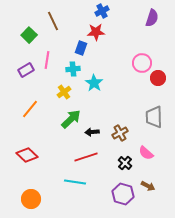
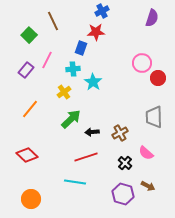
pink line: rotated 18 degrees clockwise
purple rectangle: rotated 21 degrees counterclockwise
cyan star: moved 1 px left, 1 px up
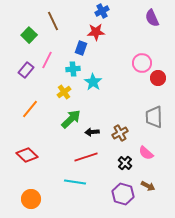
purple semicircle: rotated 138 degrees clockwise
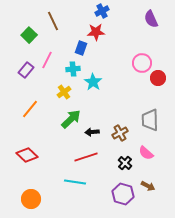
purple semicircle: moved 1 px left, 1 px down
gray trapezoid: moved 4 px left, 3 px down
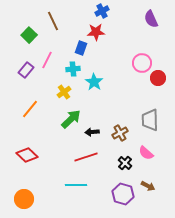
cyan star: moved 1 px right
cyan line: moved 1 px right, 3 px down; rotated 10 degrees counterclockwise
orange circle: moved 7 px left
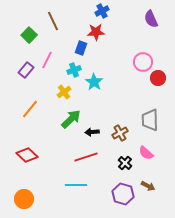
pink circle: moved 1 px right, 1 px up
cyan cross: moved 1 px right, 1 px down; rotated 16 degrees counterclockwise
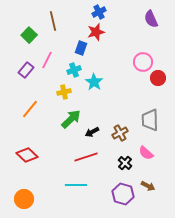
blue cross: moved 3 px left, 1 px down
brown line: rotated 12 degrees clockwise
red star: rotated 12 degrees counterclockwise
yellow cross: rotated 24 degrees clockwise
black arrow: rotated 24 degrees counterclockwise
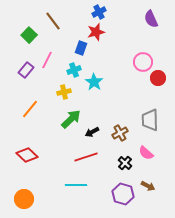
brown line: rotated 24 degrees counterclockwise
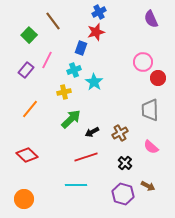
gray trapezoid: moved 10 px up
pink semicircle: moved 5 px right, 6 px up
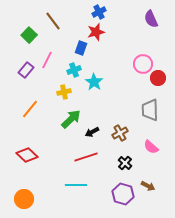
pink circle: moved 2 px down
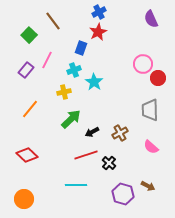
red star: moved 2 px right; rotated 12 degrees counterclockwise
red line: moved 2 px up
black cross: moved 16 px left
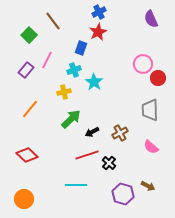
red line: moved 1 px right
